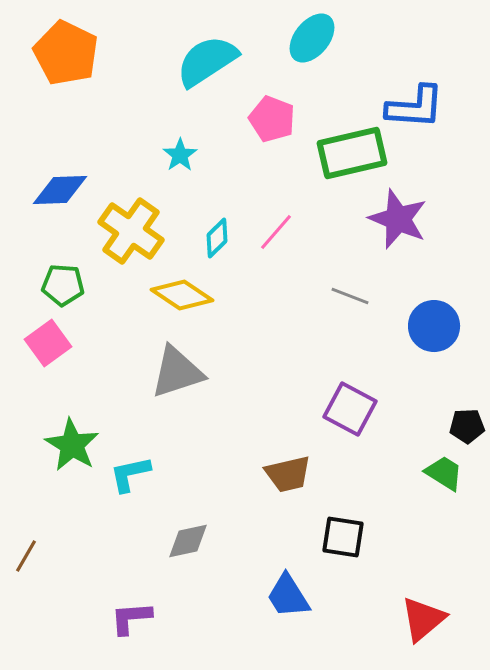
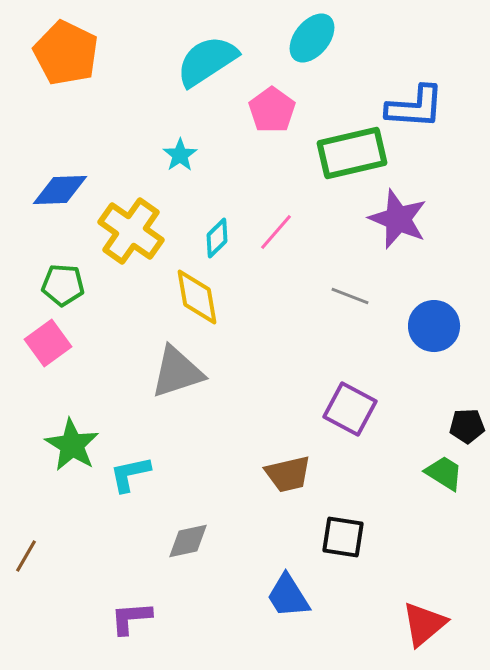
pink pentagon: moved 9 px up; rotated 15 degrees clockwise
yellow diamond: moved 15 px right, 2 px down; rotated 46 degrees clockwise
red triangle: moved 1 px right, 5 px down
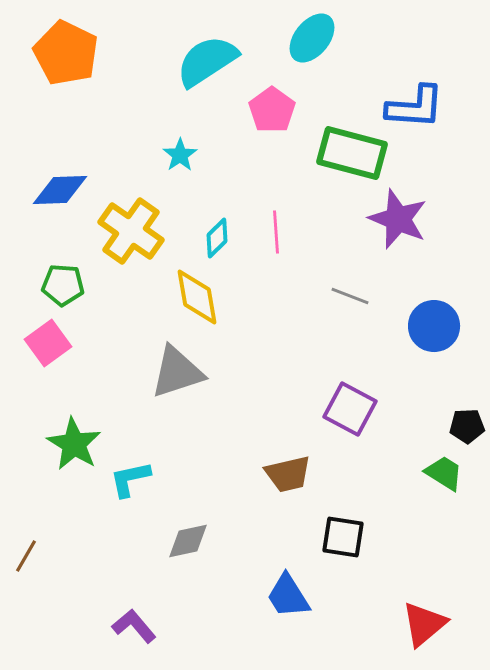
green rectangle: rotated 28 degrees clockwise
pink line: rotated 45 degrees counterclockwise
green star: moved 2 px right, 1 px up
cyan L-shape: moved 5 px down
purple L-shape: moved 3 px right, 8 px down; rotated 54 degrees clockwise
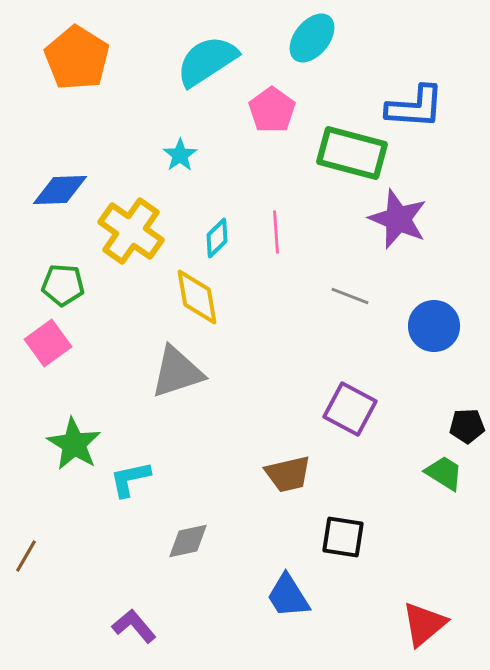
orange pentagon: moved 11 px right, 5 px down; rotated 6 degrees clockwise
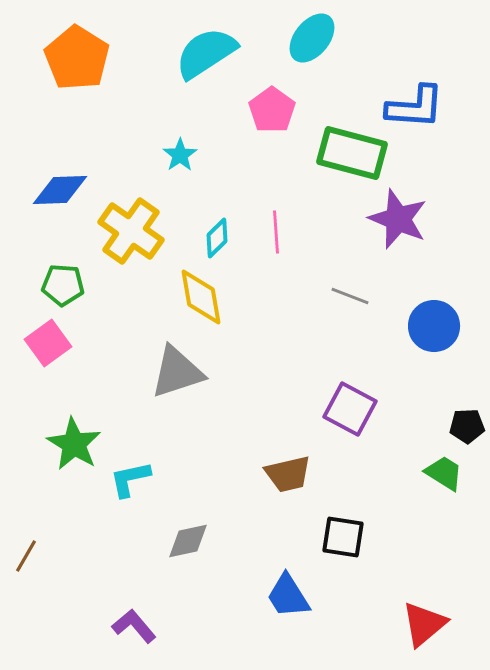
cyan semicircle: moved 1 px left, 8 px up
yellow diamond: moved 4 px right
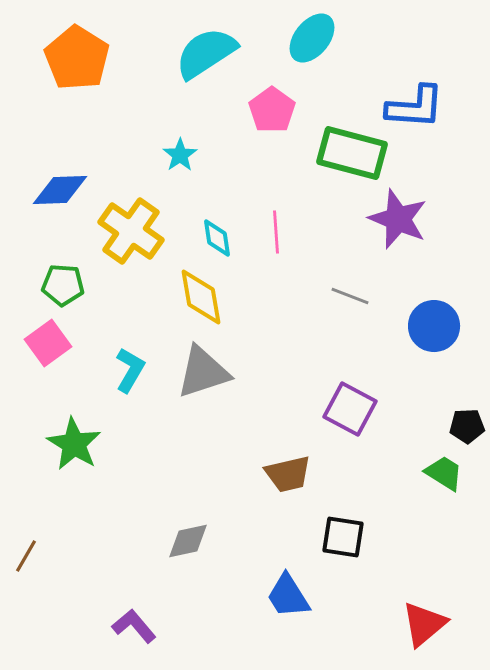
cyan diamond: rotated 54 degrees counterclockwise
gray triangle: moved 26 px right
cyan L-shape: moved 109 px up; rotated 132 degrees clockwise
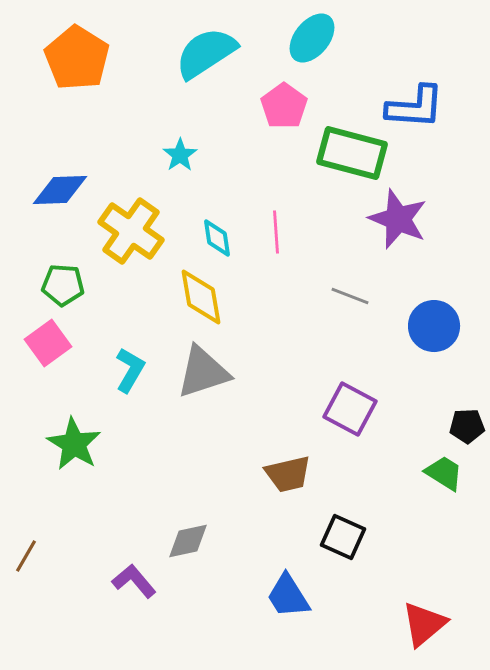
pink pentagon: moved 12 px right, 4 px up
black square: rotated 15 degrees clockwise
purple L-shape: moved 45 px up
